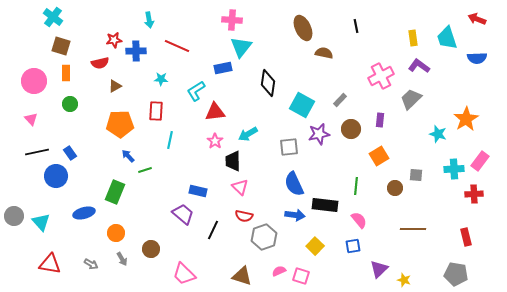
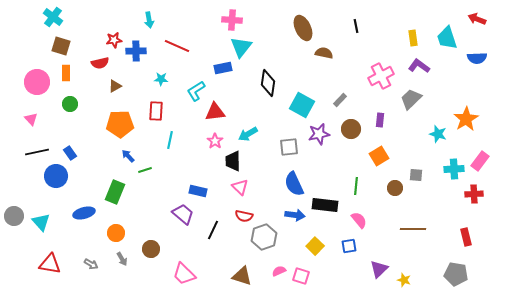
pink circle at (34, 81): moved 3 px right, 1 px down
blue square at (353, 246): moved 4 px left
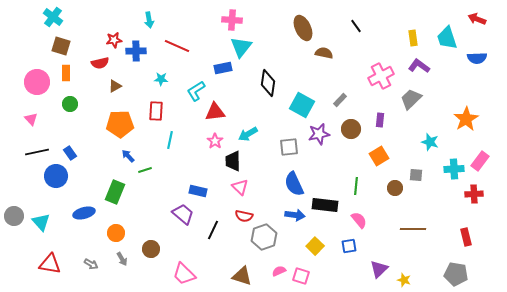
black line at (356, 26): rotated 24 degrees counterclockwise
cyan star at (438, 134): moved 8 px left, 8 px down
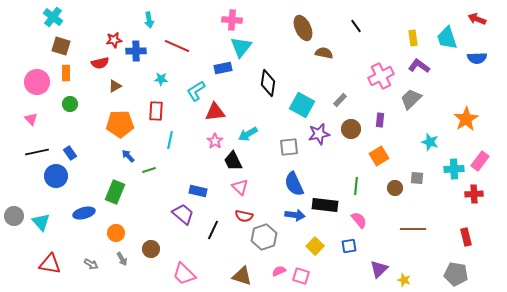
black trapezoid at (233, 161): rotated 25 degrees counterclockwise
green line at (145, 170): moved 4 px right
gray square at (416, 175): moved 1 px right, 3 px down
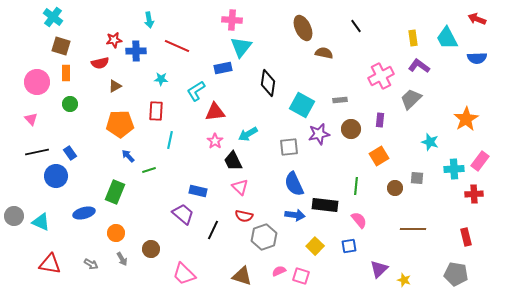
cyan trapezoid at (447, 38): rotated 10 degrees counterclockwise
gray rectangle at (340, 100): rotated 40 degrees clockwise
cyan triangle at (41, 222): rotated 24 degrees counterclockwise
